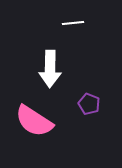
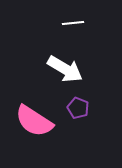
white arrow: moved 15 px right; rotated 60 degrees counterclockwise
purple pentagon: moved 11 px left, 4 px down
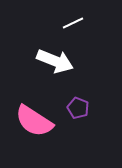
white line: rotated 20 degrees counterclockwise
white arrow: moved 10 px left, 8 px up; rotated 9 degrees counterclockwise
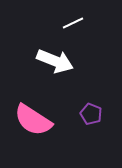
purple pentagon: moved 13 px right, 6 px down
pink semicircle: moved 1 px left, 1 px up
